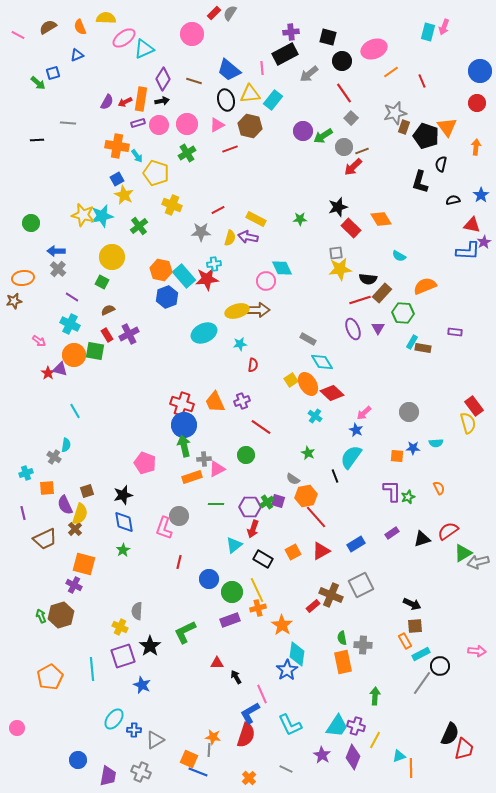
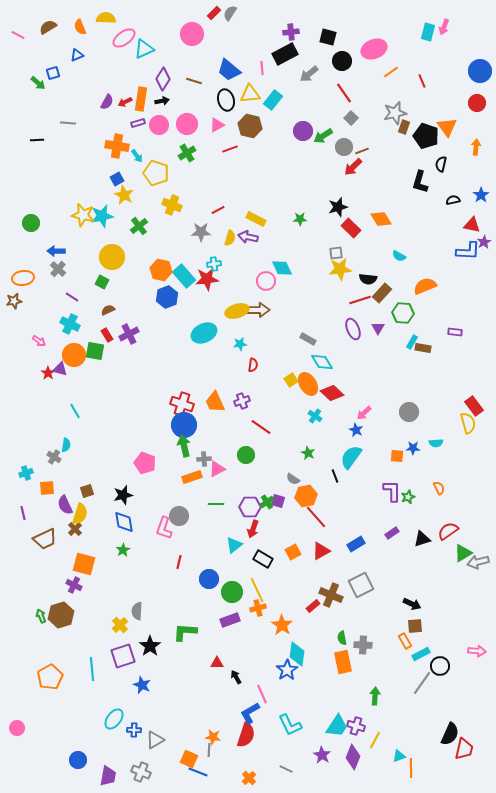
yellow cross at (120, 627): moved 2 px up; rotated 21 degrees clockwise
green L-shape at (185, 632): rotated 30 degrees clockwise
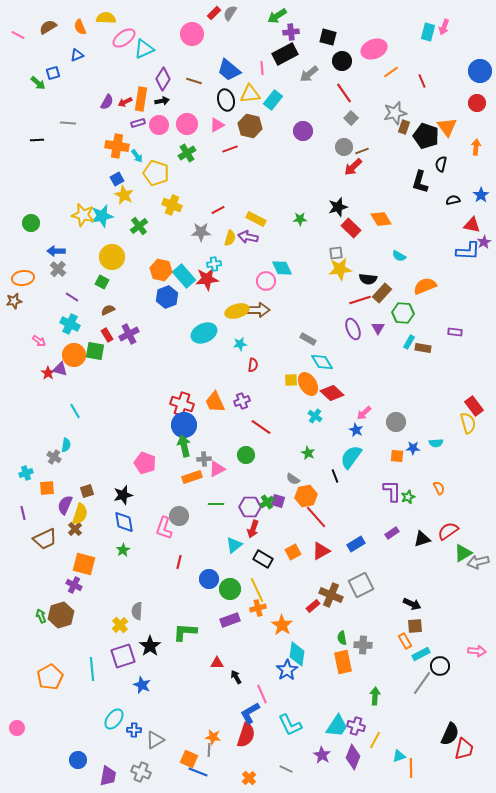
green arrow at (323, 136): moved 46 px left, 120 px up
cyan rectangle at (412, 342): moved 3 px left
yellow square at (291, 380): rotated 32 degrees clockwise
gray circle at (409, 412): moved 13 px left, 10 px down
purple semicircle at (65, 505): rotated 48 degrees clockwise
green circle at (232, 592): moved 2 px left, 3 px up
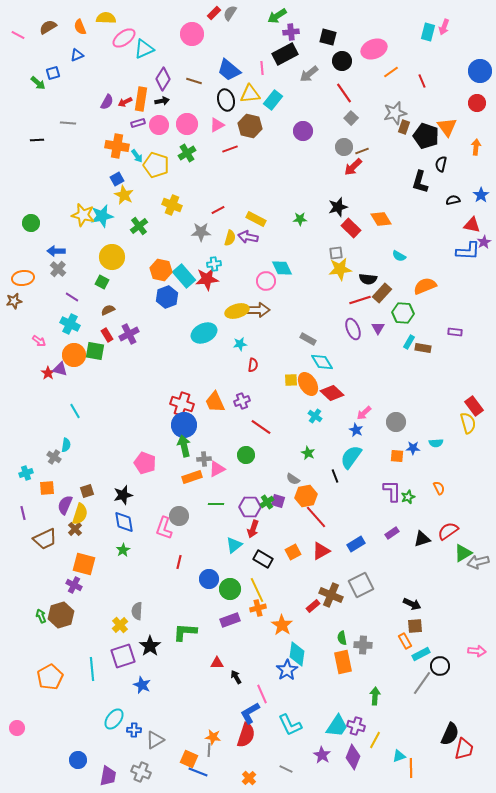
yellow pentagon at (156, 173): moved 8 px up
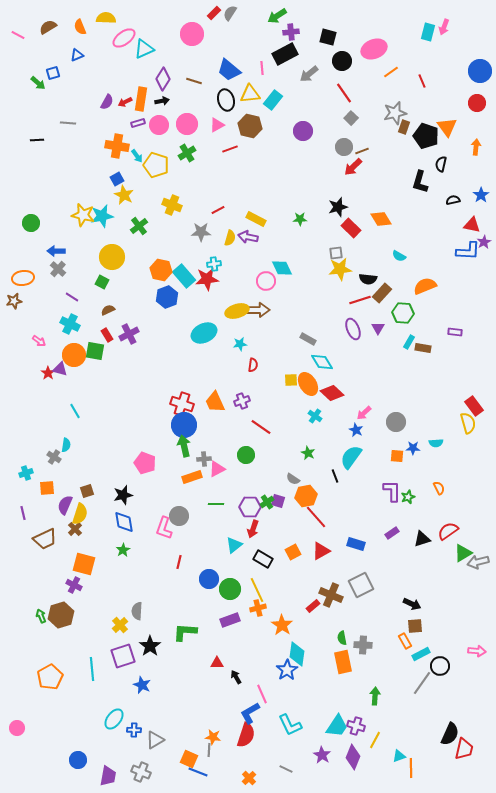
blue rectangle at (356, 544): rotated 48 degrees clockwise
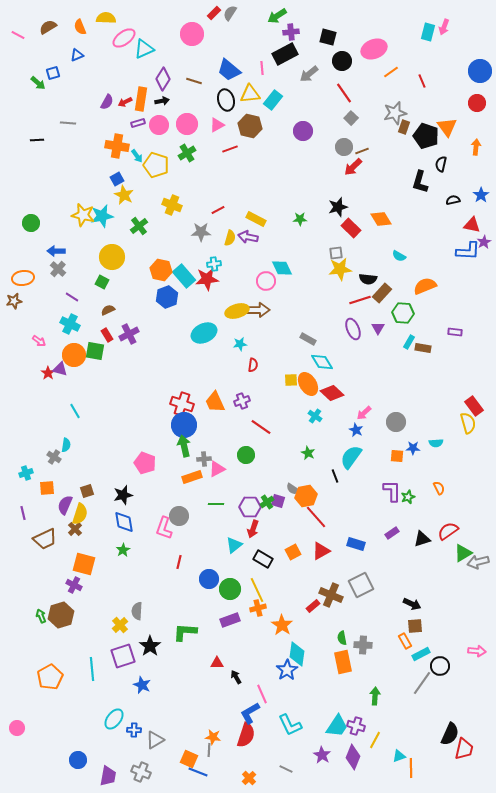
gray semicircle at (293, 479): moved 10 px down
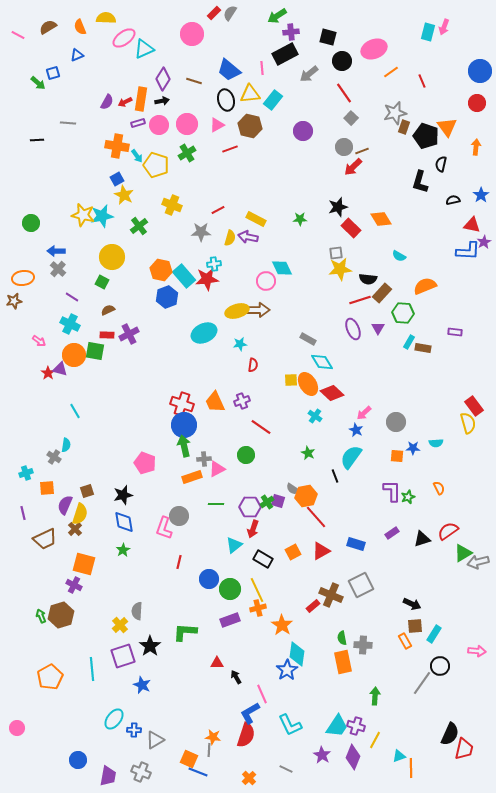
red rectangle at (107, 335): rotated 56 degrees counterclockwise
cyan rectangle at (421, 654): moved 13 px right, 20 px up; rotated 30 degrees counterclockwise
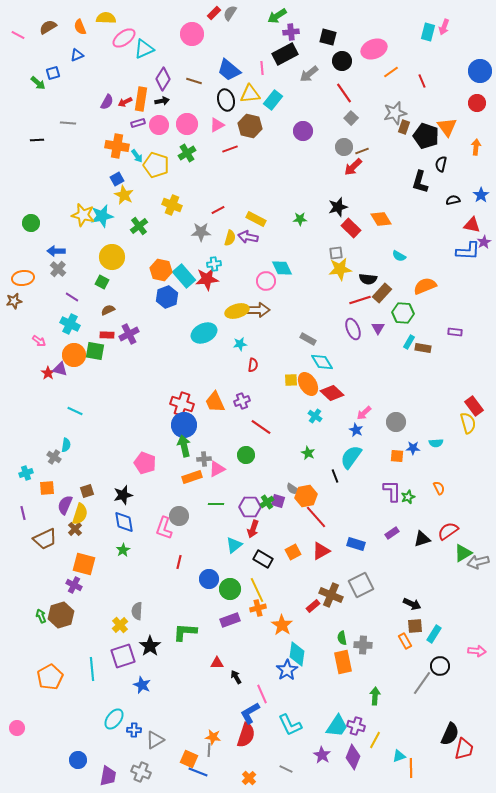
cyan line at (75, 411): rotated 35 degrees counterclockwise
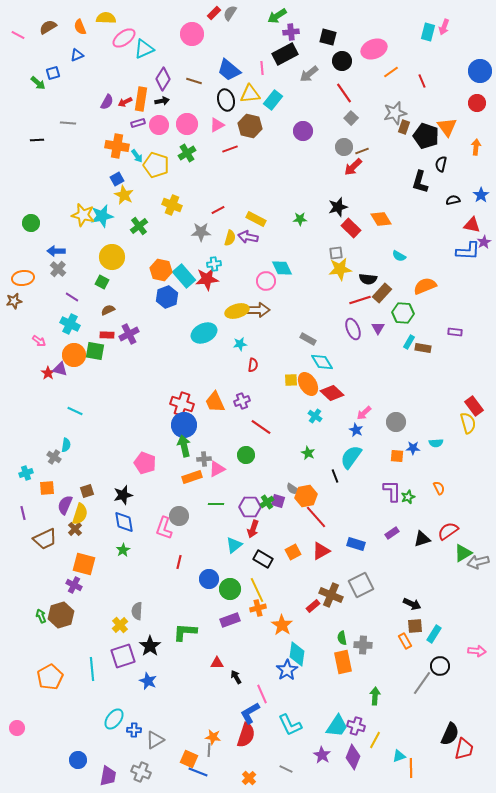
blue star at (142, 685): moved 6 px right, 4 px up
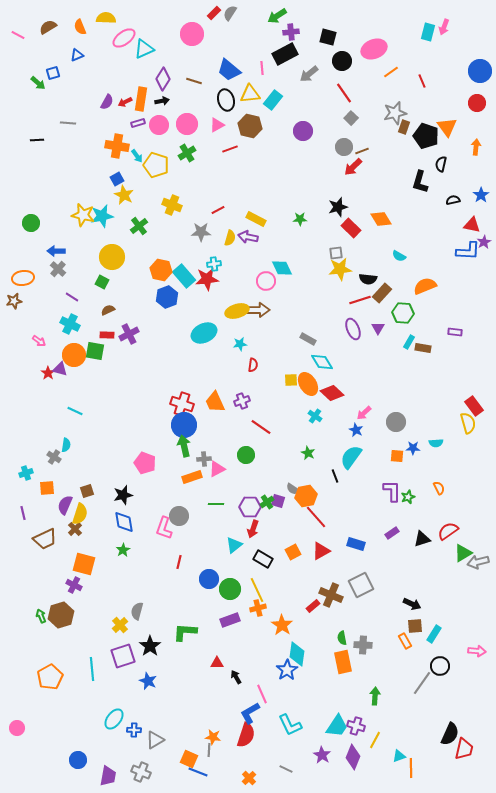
gray semicircle at (137, 611): rotated 12 degrees clockwise
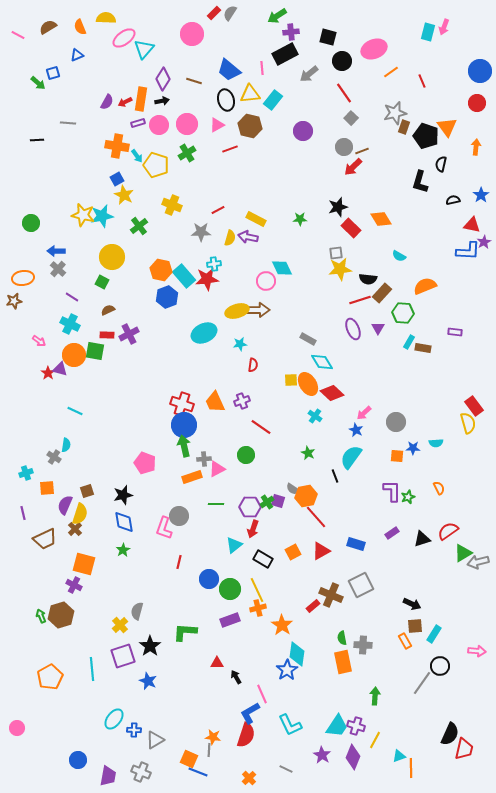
cyan triangle at (144, 49): rotated 25 degrees counterclockwise
